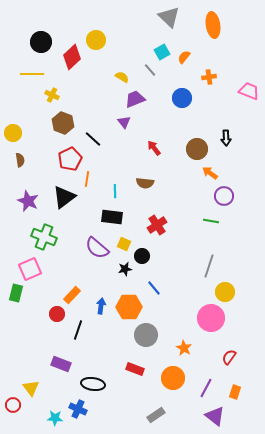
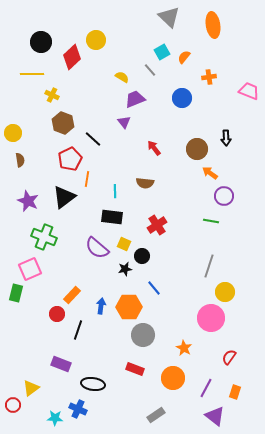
gray circle at (146, 335): moved 3 px left
yellow triangle at (31, 388): rotated 30 degrees clockwise
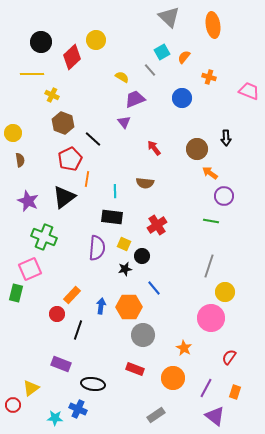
orange cross at (209, 77): rotated 24 degrees clockwise
purple semicircle at (97, 248): rotated 125 degrees counterclockwise
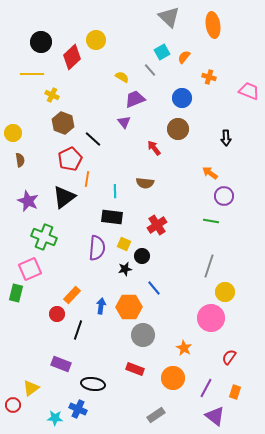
brown circle at (197, 149): moved 19 px left, 20 px up
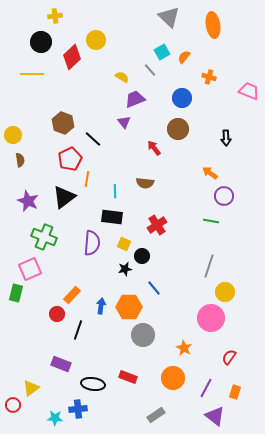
yellow cross at (52, 95): moved 3 px right, 79 px up; rotated 32 degrees counterclockwise
yellow circle at (13, 133): moved 2 px down
purple semicircle at (97, 248): moved 5 px left, 5 px up
red rectangle at (135, 369): moved 7 px left, 8 px down
blue cross at (78, 409): rotated 30 degrees counterclockwise
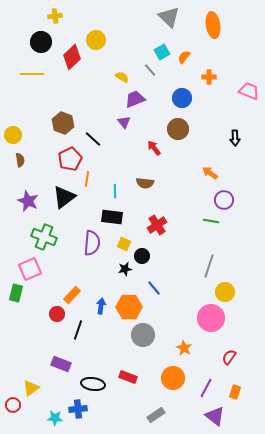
orange cross at (209, 77): rotated 16 degrees counterclockwise
black arrow at (226, 138): moved 9 px right
purple circle at (224, 196): moved 4 px down
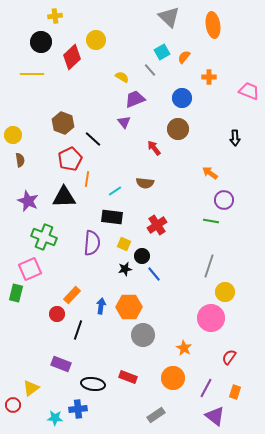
cyan line at (115, 191): rotated 56 degrees clockwise
black triangle at (64, 197): rotated 35 degrees clockwise
blue line at (154, 288): moved 14 px up
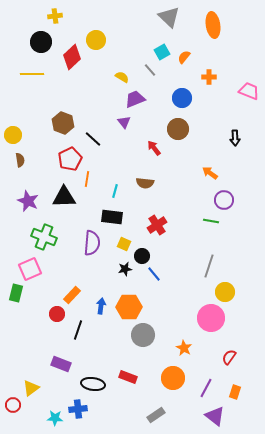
cyan line at (115, 191): rotated 40 degrees counterclockwise
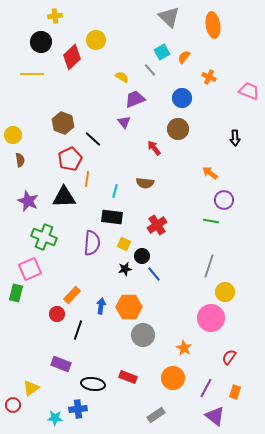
orange cross at (209, 77): rotated 24 degrees clockwise
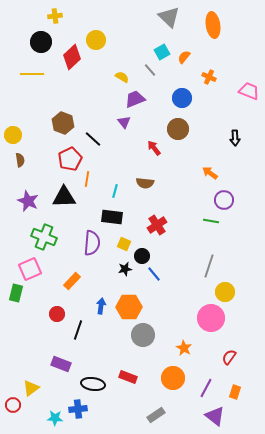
orange rectangle at (72, 295): moved 14 px up
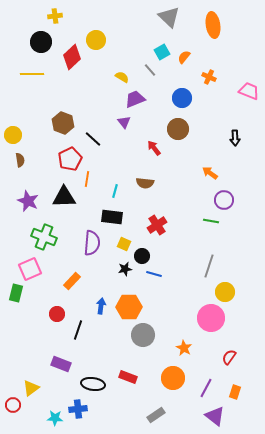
blue line at (154, 274): rotated 35 degrees counterclockwise
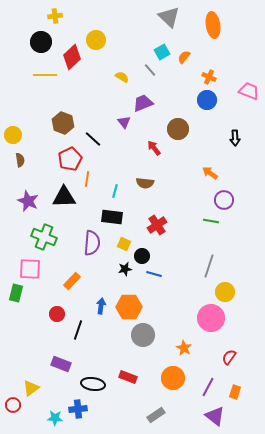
yellow line at (32, 74): moved 13 px right, 1 px down
blue circle at (182, 98): moved 25 px right, 2 px down
purple trapezoid at (135, 99): moved 8 px right, 4 px down
pink square at (30, 269): rotated 25 degrees clockwise
purple line at (206, 388): moved 2 px right, 1 px up
